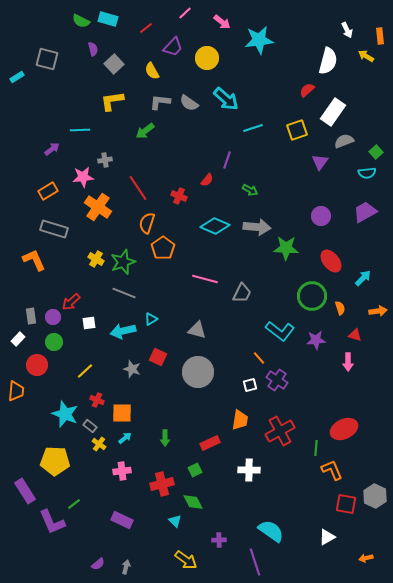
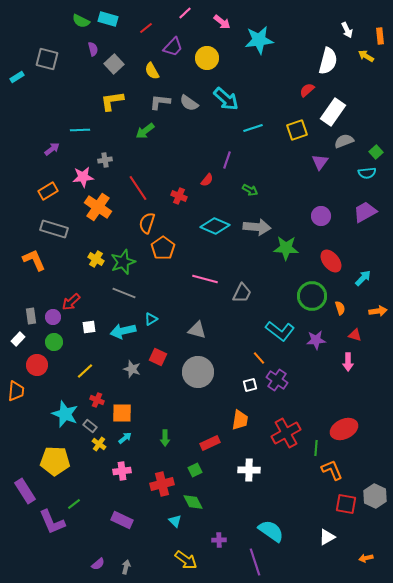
white square at (89, 323): moved 4 px down
red cross at (280, 431): moved 6 px right, 2 px down
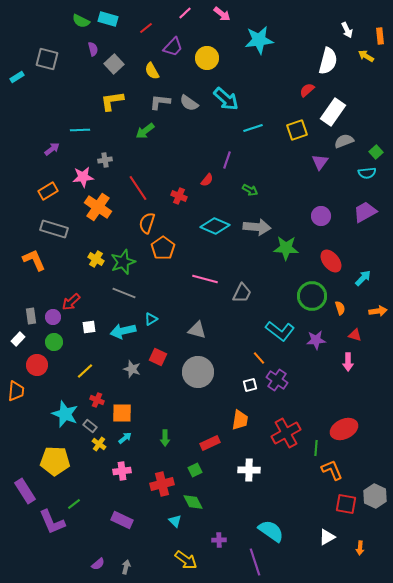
pink arrow at (222, 22): moved 8 px up
orange arrow at (366, 558): moved 6 px left, 10 px up; rotated 72 degrees counterclockwise
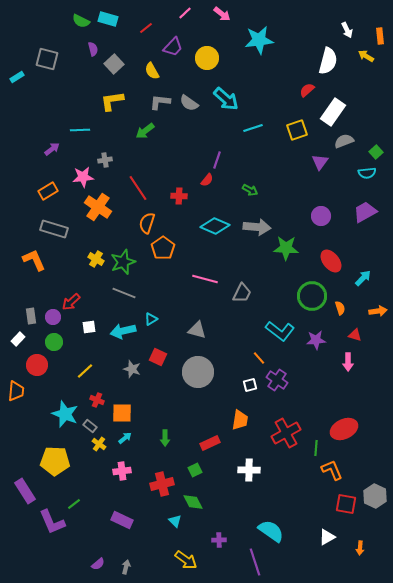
purple line at (227, 160): moved 10 px left
red cross at (179, 196): rotated 21 degrees counterclockwise
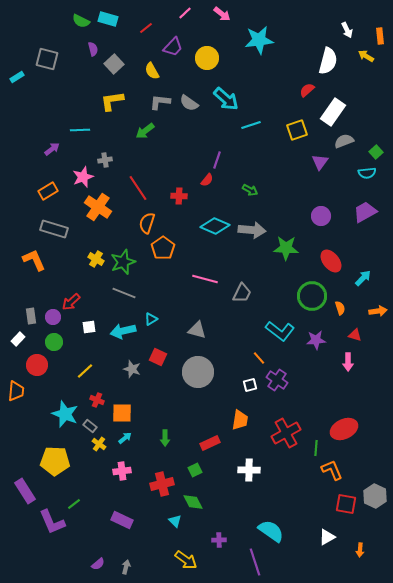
cyan line at (253, 128): moved 2 px left, 3 px up
pink star at (83, 177): rotated 15 degrees counterclockwise
gray arrow at (257, 227): moved 5 px left, 3 px down
orange arrow at (360, 548): moved 2 px down
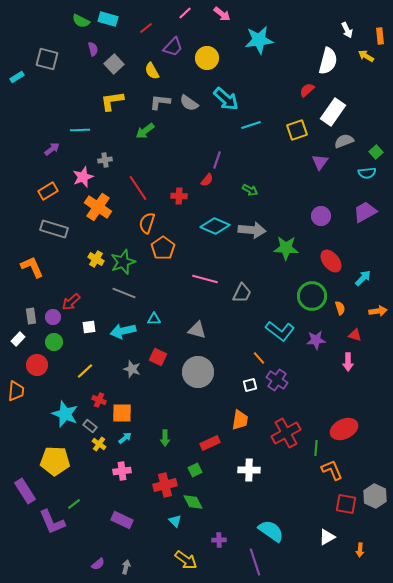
orange L-shape at (34, 260): moved 2 px left, 7 px down
cyan triangle at (151, 319): moved 3 px right; rotated 32 degrees clockwise
red cross at (97, 400): moved 2 px right
red cross at (162, 484): moved 3 px right, 1 px down
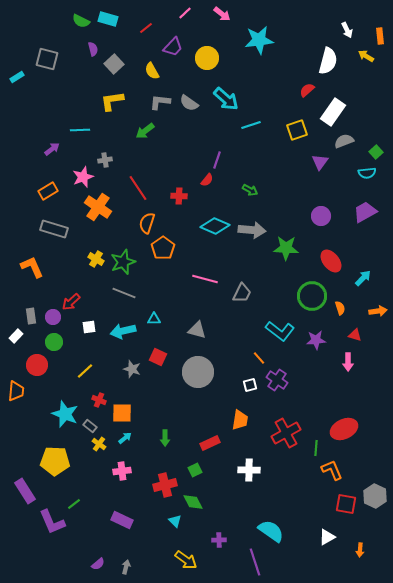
white rectangle at (18, 339): moved 2 px left, 3 px up
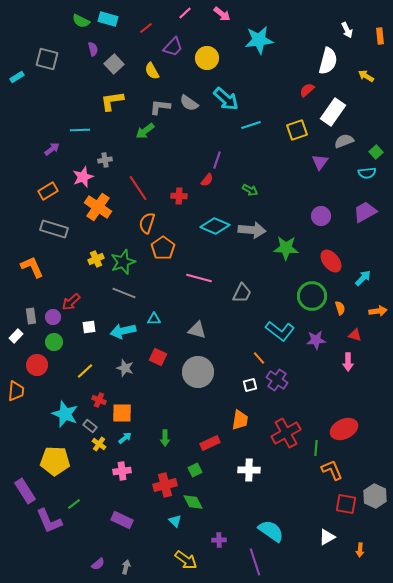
yellow arrow at (366, 56): moved 20 px down
gray L-shape at (160, 102): moved 5 px down
yellow cross at (96, 259): rotated 35 degrees clockwise
pink line at (205, 279): moved 6 px left, 1 px up
gray star at (132, 369): moved 7 px left, 1 px up
purple L-shape at (52, 522): moved 3 px left, 1 px up
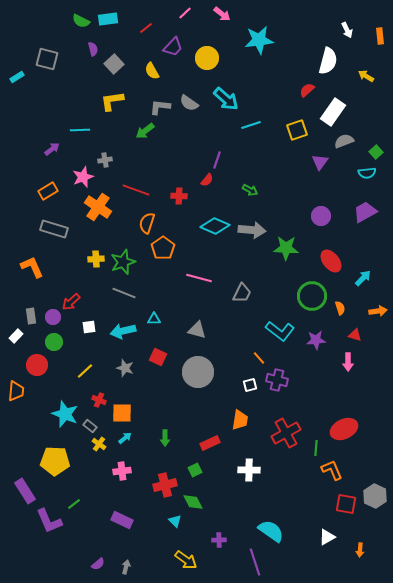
cyan rectangle at (108, 19): rotated 24 degrees counterclockwise
red line at (138, 188): moved 2 px left, 2 px down; rotated 36 degrees counterclockwise
yellow cross at (96, 259): rotated 21 degrees clockwise
purple cross at (277, 380): rotated 20 degrees counterclockwise
